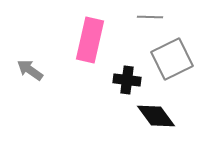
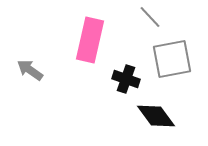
gray line: rotated 45 degrees clockwise
gray square: rotated 15 degrees clockwise
black cross: moved 1 px left, 1 px up; rotated 12 degrees clockwise
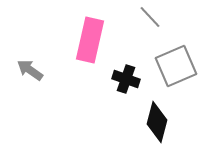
gray square: moved 4 px right, 7 px down; rotated 12 degrees counterclockwise
black diamond: moved 1 px right, 6 px down; rotated 51 degrees clockwise
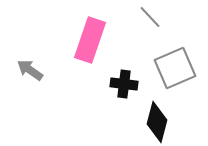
pink rectangle: rotated 6 degrees clockwise
gray square: moved 1 px left, 2 px down
black cross: moved 2 px left, 5 px down; rotated 12 degrees counterclockwise
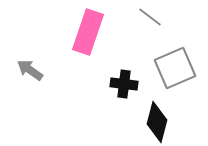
gray line: rotated 10 degrees counterclockwise
pink rectangle: moved 2 px left, 8 px up
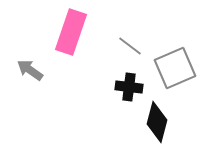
gray line: moved 20 px left, 29 px down
pink rectangle: moved 17 px left
black cross: moved 5 px right, 3 px down
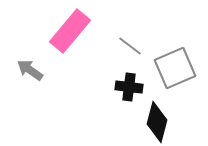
pink rectangle: moved 1 px left, 1 px up; rotated 21 degrees clockwise
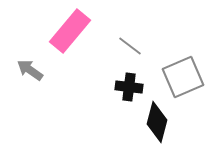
gray square: moved 8 px right, 9 px down
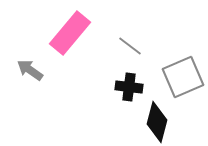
pink rectangle: moved 2 px down
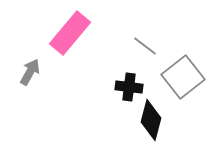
gray line: moved 15 px right
gray arrow: moved 2 px down; rotated 84 degrees clockwise
gray square: rotated 15 degrees counterclockwise
black diamond: moved 6 px left, 2 px up
